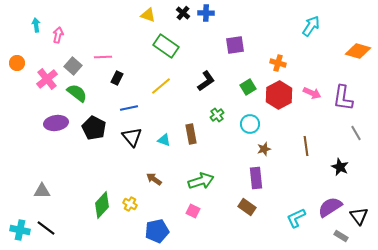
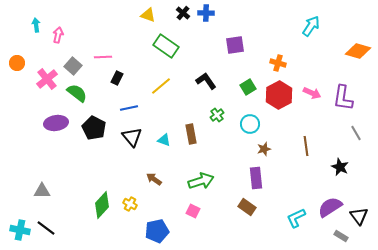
black L-shape at (206, 81): rotated 90 degrees counterclockwise
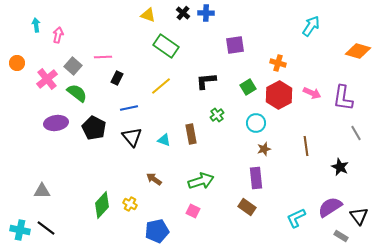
black L-shape at (206, 81): rotated 60 degrees counterclockwise
cyan circle at (250, 124): moved 6 px right, 1 px up
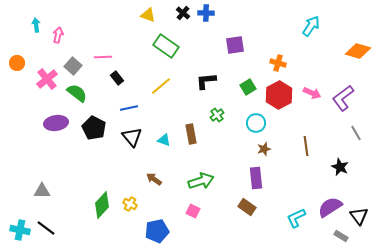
black rectangle at (117, 78): rotated 64 degrees counterclockwise
purple L-shape at (343, 98): rotated 44 degrees clockwise
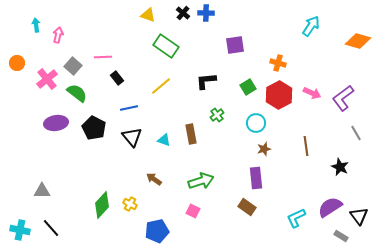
orange diamond at (358, 51): moved 10 px up
black line at (46, 228): moved 5 px right; rotated 12 degrees clockwise
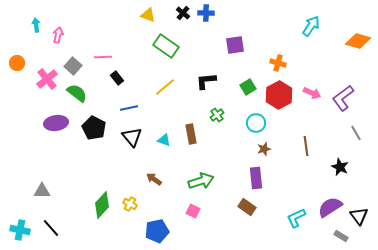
yellow line at (161, 86): moved 4 px right, 1 px down
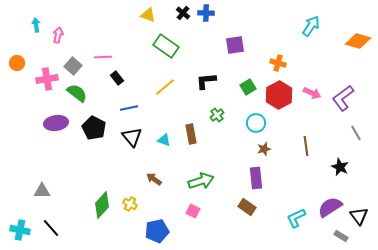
pink cross at (47, 79): rotated 30 degrees clockwise
